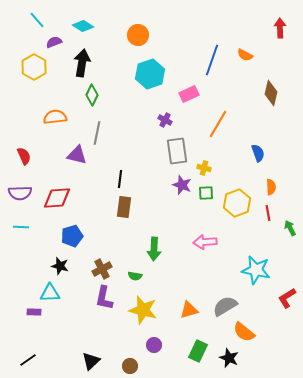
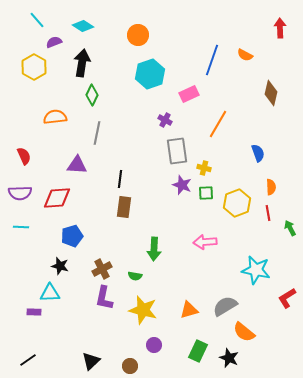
purple triangle at (77, 155): moved 10 px down; rotated 10 degrees counterclockwise
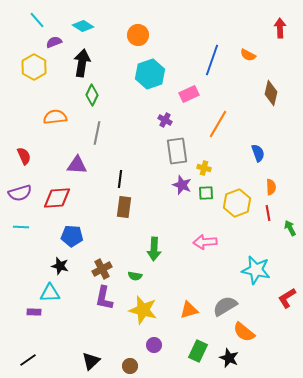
orange semicircle at (245, 55): moved 3 px right
purple semicircle at (20, 193): rotated 15 degrees counterclockwise
blue pentagon at (72, 236): rotated 20 degrees clockwise
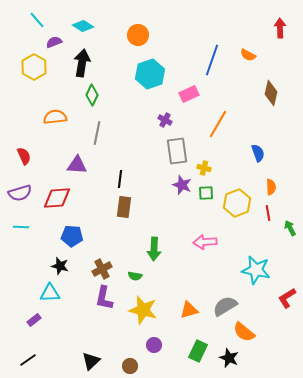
purple rectangle at (34, 312): moved 8 px down; rotated 40 degrees counterclockwise
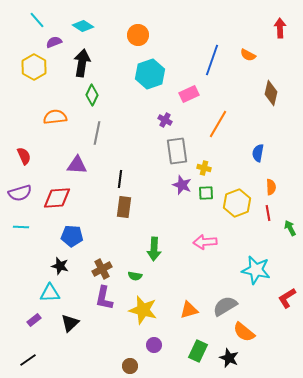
blue semicircle at (258, 153): rotated 150 degrees counterclockwise
black triangle at (91, 361): moved 21 px left, 38 px up
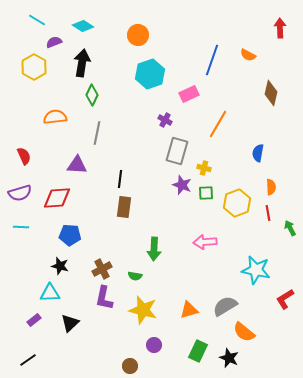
cyan line at (37, 20): rotated 18 degrees counterclockwise
gray rectangle at (177, 151): rotated 24 degrees clockwise
blue pentagon at (72, 236): moved 2 px left, 1 px up
red L-shape at (287, 298): moved 2 px left, 1 px down
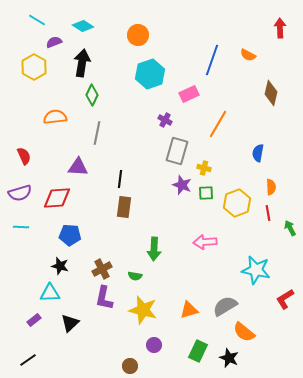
purple triangle at (77, 165): moved 1 px right, 2 px down
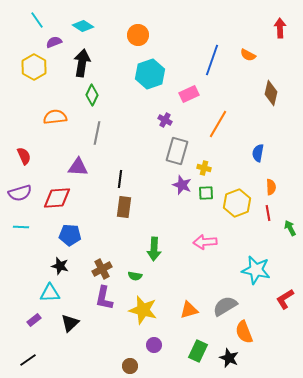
cyan line at (37, 20): rotated 24 degrees clockwise
orange semicircle at (244, 332): rotated 30 degrees clockwise
